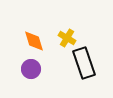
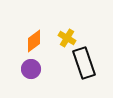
orange diamond: rotated 70 degrees clockwise
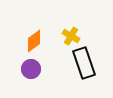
yellow cross: moved 4 px right, 2 px up
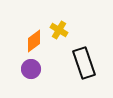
yellow cross: moved 12 px left, 6 px up
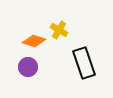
orange diamond: rotated 55 degrees clockwise
purple circle: moved 3 px left, 2 px up
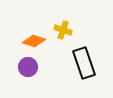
yellow cross: moved 4 px right; rotated 12 degrees counterclockwise
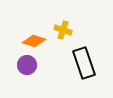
purple circle: moved 1 px left, 2 px up
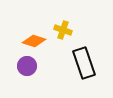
purple circle: moved 1 px down
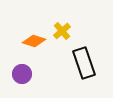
yellow cross: moved 1 px left, 1 px down; rotated 30 degrees clockwise
purple circle: moved 5 px left, 8 px down
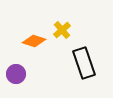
yellow cross: moved 1 px up
purple circle: moved 6 px left
